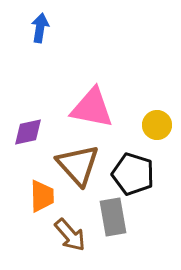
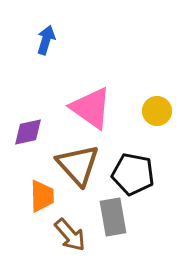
blue arrow: moved 6 px right, 12 px down; rotated 8 degrees clockwise
pink triangle: moved 1 px left; rotated 24 degrees clockwise
yellow circle: moved 14 px up
black pentagon: rotated 6 degrees counterclockwise
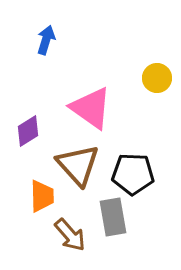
yellow circle: moved 33 px up
purple diamond: moved 1 px up; rotated 20 degrees counterclockwise
black pentagon: rotated 9 degrees counterclockwise
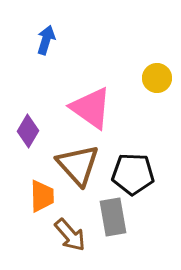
purple diamond: rotated 28 degrees counterclockwise
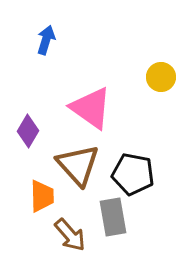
yellow circle: moved 4 px right, 1 px up
black pentagon: rotated 9 degrees clockwise
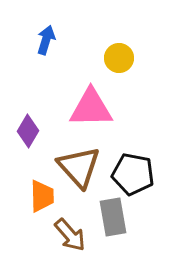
yellow circle: moved 42 px left, 19 px up
pink triangle: rotated 36 degrees counterclockwise
brown triangle: moved 1 px right, 2 px down
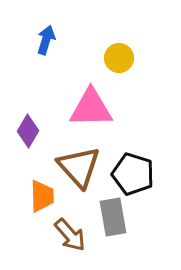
black pentagon: rotated 6 degrees clockwise
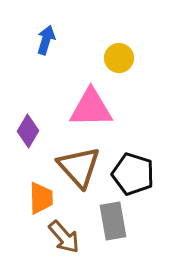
orange trapezoid: moved 1 px left, 2 px down
gray rectangle: moved 4 px down
brown arrow: moved 6 px left, 2 px down
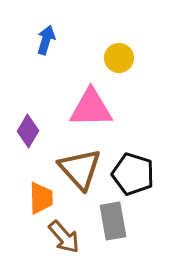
brown triangle: moved 1 px right, 2 px down
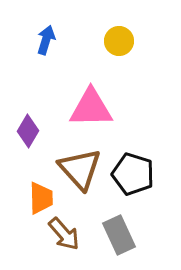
yellow circle: moved 17 px up
gray rectangle: moved 6 px right, 14 px down; rotated 15 degrees counterclockwise
brown arrow: moved 3 px up
